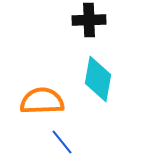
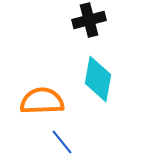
black cross: rotated 12 degrees counterclockwise
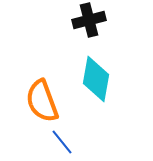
cyan diamond: moved 2 px left
orange semicircle: rotated 108 degrees counterclockwise
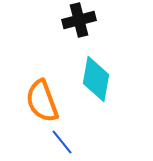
black cross: moved 10 px left
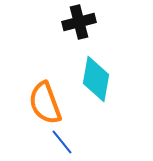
black cross: moved 2 px down
orange semicircle: moved 3 px right, 2 px down
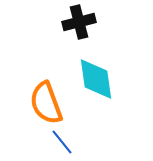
cyan diamond: rotated 18 degrees counterclockwise
orange semicircle: moved 1 px right
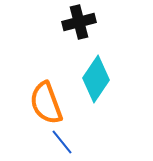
cyan diamond: rotated 42 degrees clockwise
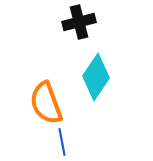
cyan diamond: moved 2 px up
blue line: rotated 28 degrees clockwise
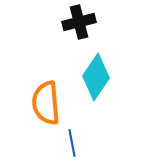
orange semicircle: rotated 15 degrees clockwise
blue line: moved 10 px right, 1 px down
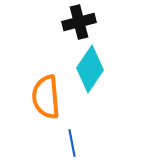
cyan diamond: moved 6 px left, 8 px up
orange semicircle: moved 6 px up
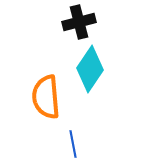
blue line: moved 1 px right, 1 px down
